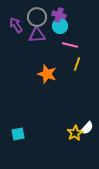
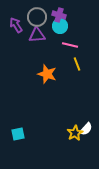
yellow line: rotated 40 degrees counterclockwise
white semicircle: moved 1 px left, 1 px down
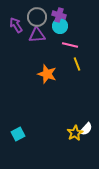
cyan square: rotated 16 degrees counterclockwise
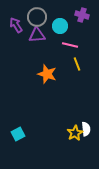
purple cross: moved 23 px right
white semicircle: rotated 48 degrees counterclockwise
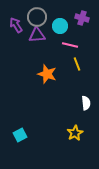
purple cross: moved 3 px down
white semicircle: moved 26 px up
cyan square: moved 2 px right, 1 px down
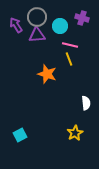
yellow line: moved 8 px left, 5 px up
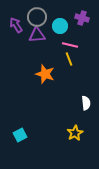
orange star: moved 2 px left
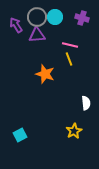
cyan circle: moved 5 px left, 9 px up
yellow star: moved 1 px left, 2 px up
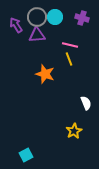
white semicircle: rotated 16 degrees counterclockwise
cyan square: moved 6 px right, 20 px down
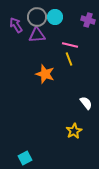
purple cross: moved 6 px right, 2 px down
white semicircle: rotated 16 degrees counterclockwise
cyan square: moved 1 px left, 3 px down
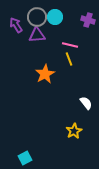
orange star: rotated 24 degrees clockwise
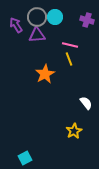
purple cross: moved 1 px left
